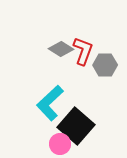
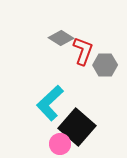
gray diamond: moved 11 px up
black square: moved 1 px right, 1 px down
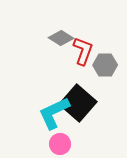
cyan L-shape: moved 4 px right, 10 px down; rotated 18 degrees clockwise
black square: moved 1 px right, 24 px up
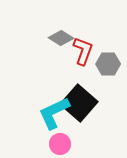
gray hexagon: moved 3 px right, 1 px up
black square: moved 1 px right
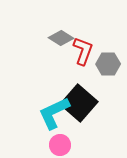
pink circle: moved 1 px down
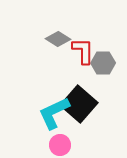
gray diamond: moved 3 px left, 1 px down
red L-shape: rotated 20 degrees counterclockwise
gray hexagon: moved 5 px left, 1 px up
black square: moved 1 px down
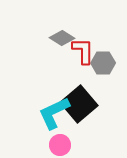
gray diamond: moved 4 px right, 1 px up
black square: rotated 9 degrees clockwise
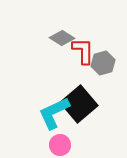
gray hexagon: rotated 15 degrees counterclockwise
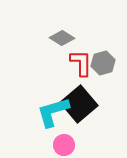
red L-shape: moved 2 px left, 12 px down
cyan L-shape: moved 1 px left, 1 px up; rotated 9 degrees clockwise
pink circle: moved 4 px right
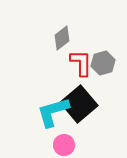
gray diamond: rotated 70 degrees counterclockwise
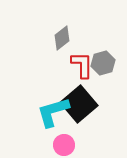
red L-shape: moved 1 px right, 2 px down
